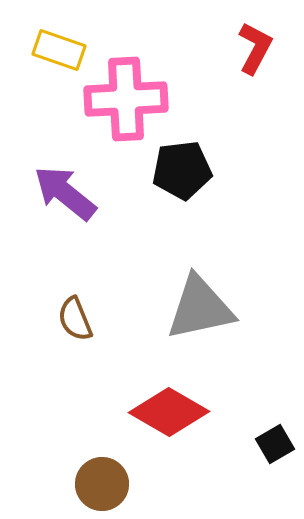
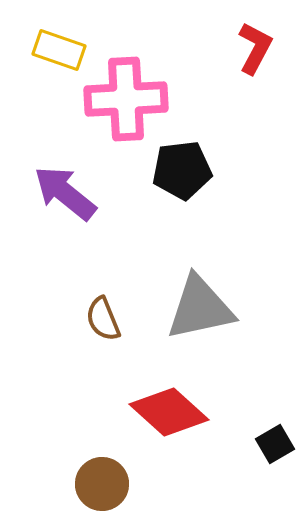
brown semicircle: moved 28 px right
red diamond: rotated 12 degrees clockwise
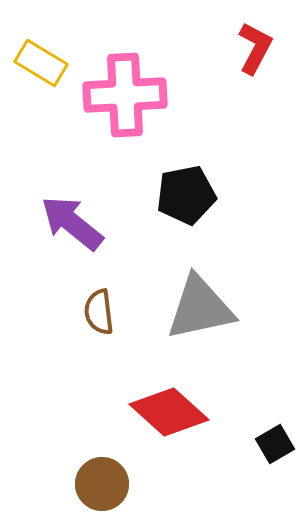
yellow rectangle: moved 18 px left, 13 px down; rotated 12 degrees clockwise
pink cross: moved 1 px left, 4 px up
black pentagon: moved 4 px right, 25 px down; rotated 4 degrees counterclockwise
purple arrow: moved 7 px right, 30 px down
brown semicircle: moved 4 px left, 7 px up; rotated 15 degrees clockwise
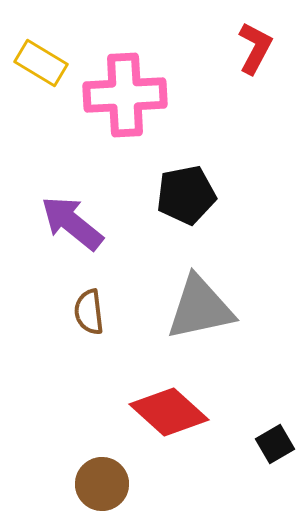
brown semicircle: moved 10 px left
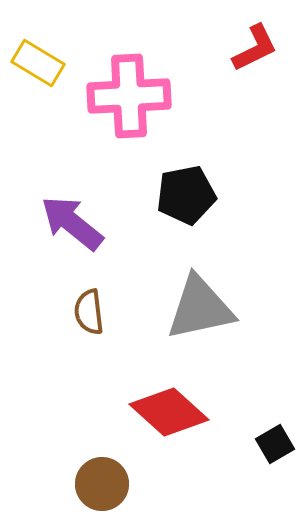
red L-shape: rotated 36 degrees clockwise
yellow rectangle: moved 3 px left
pink cross: moved 4 px right, 1 px down
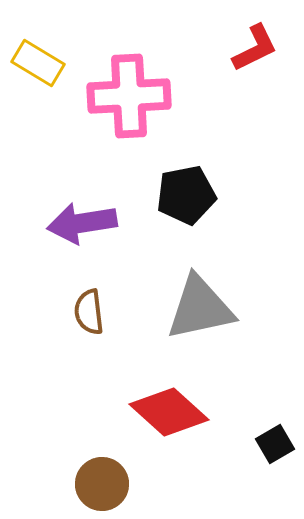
purple arrow: moved 10 px right; rotated 48 degrees counterclockwise
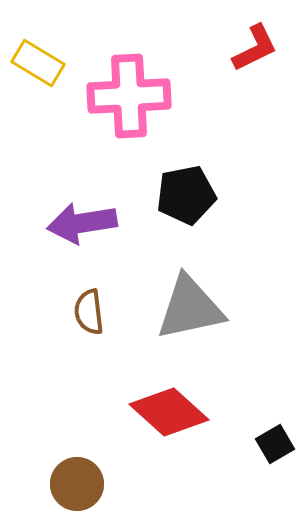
gray triangle: moved 10 px left
brown circle: moved 25 px left
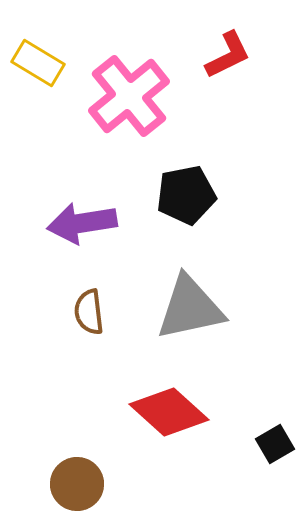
red L-shape: moved 27 px left, 7 px down
pink cross: rotated 36 degrees counterclockwise
